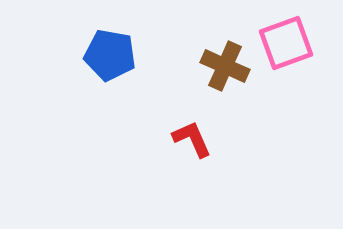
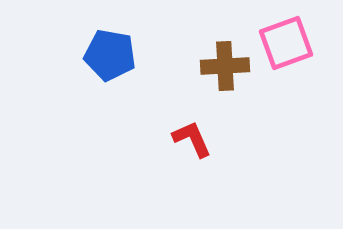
brown cross: rotated 27 degrees counterclockwise
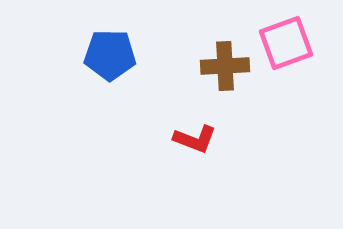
blue pentagon: rotated 9 degrees counterclockwise
red L-shape: moved 3 px right; rotated 135 degrees clockwise
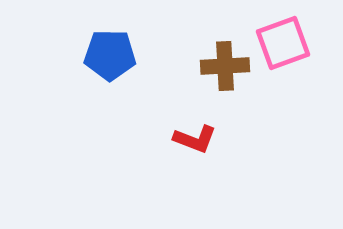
pink square: moved 3 px left
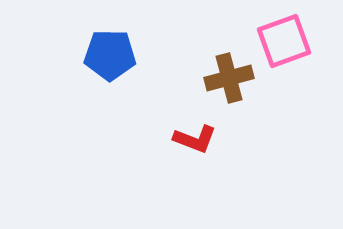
pink square: moved 1 px right, 2 px up
brown cross: moved 4 px right, 12 px down; rotated 12 degrees counterclockwise
